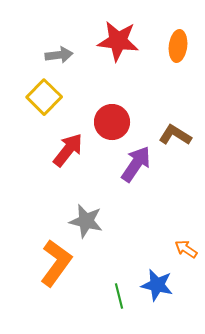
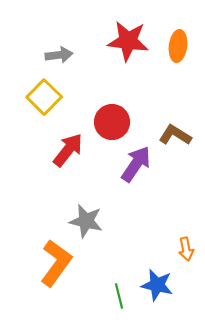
red star: moved 10 px right
orange arrow: rotated 135 degrees counterclockwise
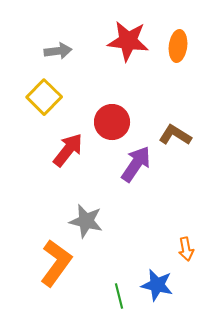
gray arrow: moved 1 px left, 4 px up
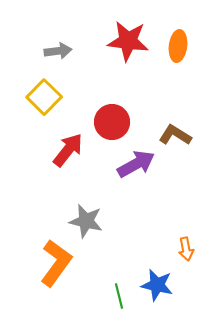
purple arrow: rotated 27 degrees clockwise
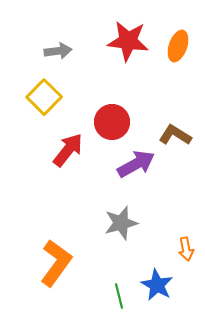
orange ellipse: rotated 12 degrees clockwise
gray star: moved 35 px right, 2 px down; rotated 28 degrees counterclockwise
blue star: rotated 16 degrees clockwise
